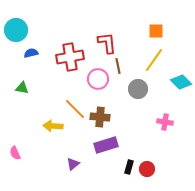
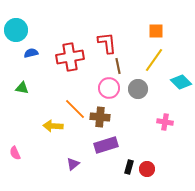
pink circle: moved 11 px right, 9 px down
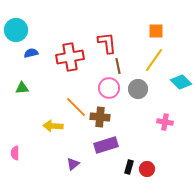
green triangle: rotated 16 degrees counterclockwise
orange line: moved 1 px right, 2 px up
pink semicircle: rotated 24 degrees clockwise
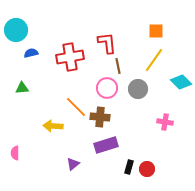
pink circle: moved 2 px left
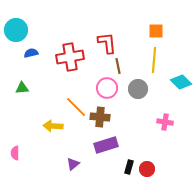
yellow line: rotated 30 degrees counterclockwise
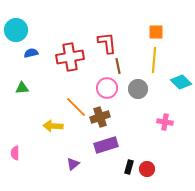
orange square: moved 1 px down
brown cross: rotated 24 degrees counterclockwise
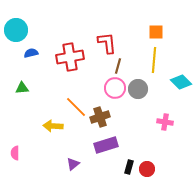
brown line: rotated 28 degrees clockwise
pink circle: moved 8 px right
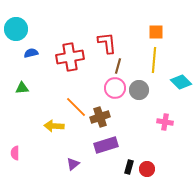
cyan circle: moved 1 px up
gray circle: moved 1 px right, 1 px down
yellow arrow: moved 1 px right
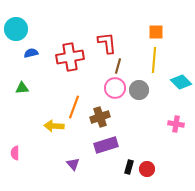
orange line: moved 2 px left; rotated 65 degrees clockwise
pink cross: moved 11 px right, 2 px down
purple triangle: rotated 32 degrees counterclockwise
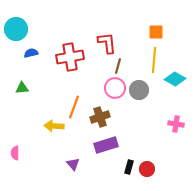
cyan diamond: moved 6 px left, 3 px up; rotated 15 degrees counterclockwise
